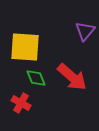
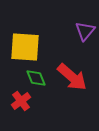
red cross: moved 2 px up; rotated 24 degrees clockwise
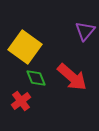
yellow square: rotated 32 degrees clockwise
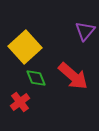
yellow square: rotated 12 degrees clockwise
red arrow: moved 1 px right, 1 px up
red cross: moved 1 px left, 1 px down
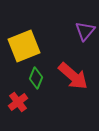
yellow square: moved 1 px left, 1 px up; rotated 20 degrees clockwise
green diamond: rotated 45 degrees clockwise
red cross: moved 2 px left
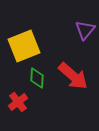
purple triangle: moved 1 px up
green diamond: moved 1 px right; rotated 20 degrees counterclockwise
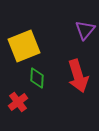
red arrow: moved 5 px right; rotated 32 degrees clockwise
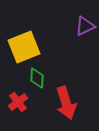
purple triangle: moved 4 px up; rotated 25 degrees clockwise
yellow square: moved 1 px down
red arrow: moved 12 px left, 27 px down
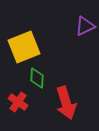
red cross: rotated 18 degrees counterclockwise
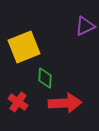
green diamond: moved 8 px right
red arrow: moved 1 px left; rotated 76 degrees counterclockwise
